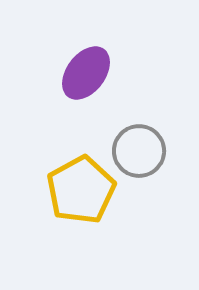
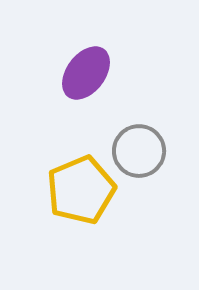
yellow pentagon: rotated 6 degrees clockwise
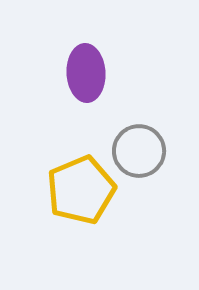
purple ellipse: rotated 40 degrees counterclockwise
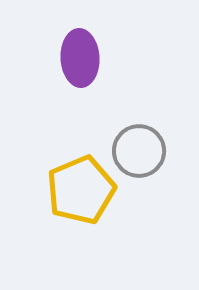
purple ellipse: moved 6 px left, 15 px up
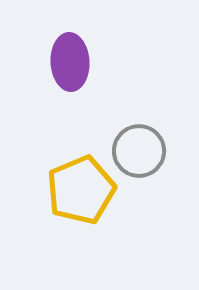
purple ellipse: moved 10 px left, 4 px down
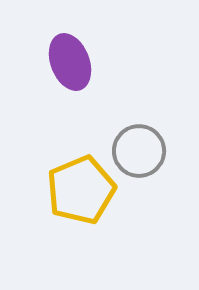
purple ellipse: rotated 18 degrees counterclockwise
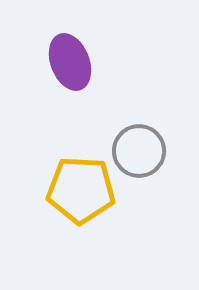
yellow pentagon: rotated 26 degrees clockwise
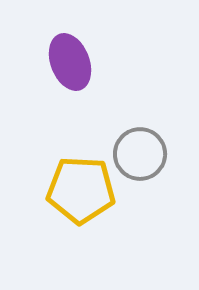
gray circle: moved 1 px right, 3 px down
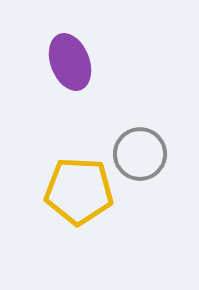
yellow pentagon: moved 2 px left, 1 px down
